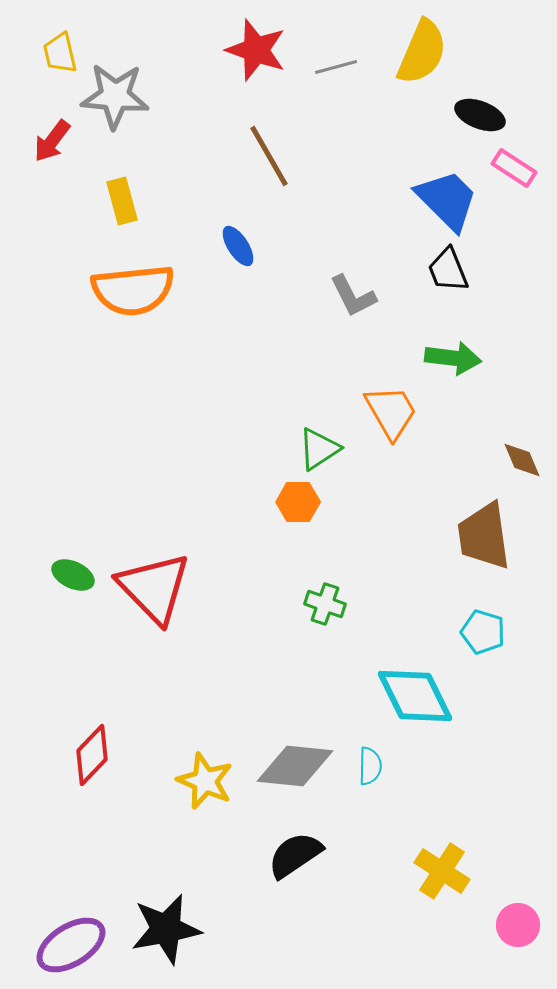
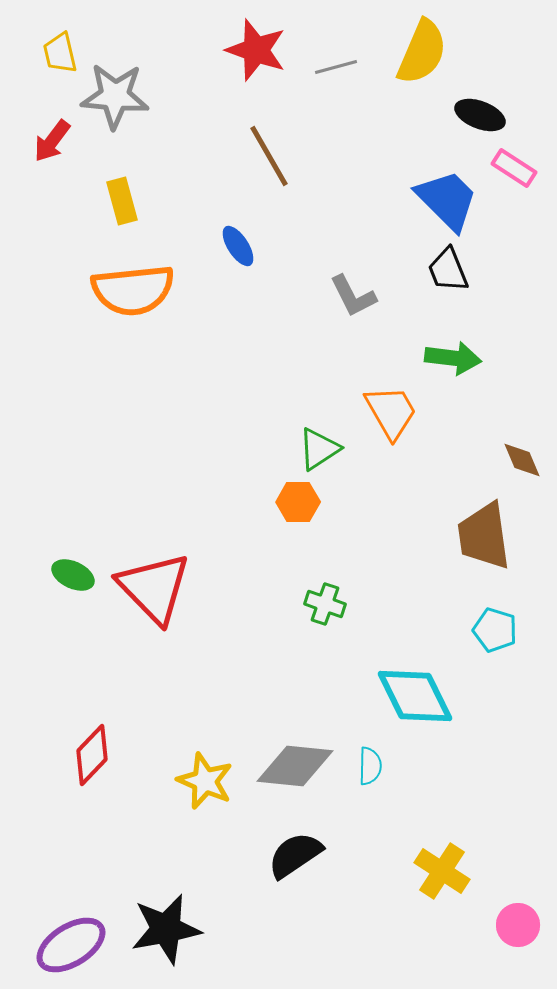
cyan pentagon: moved 12 px right, 2 px up
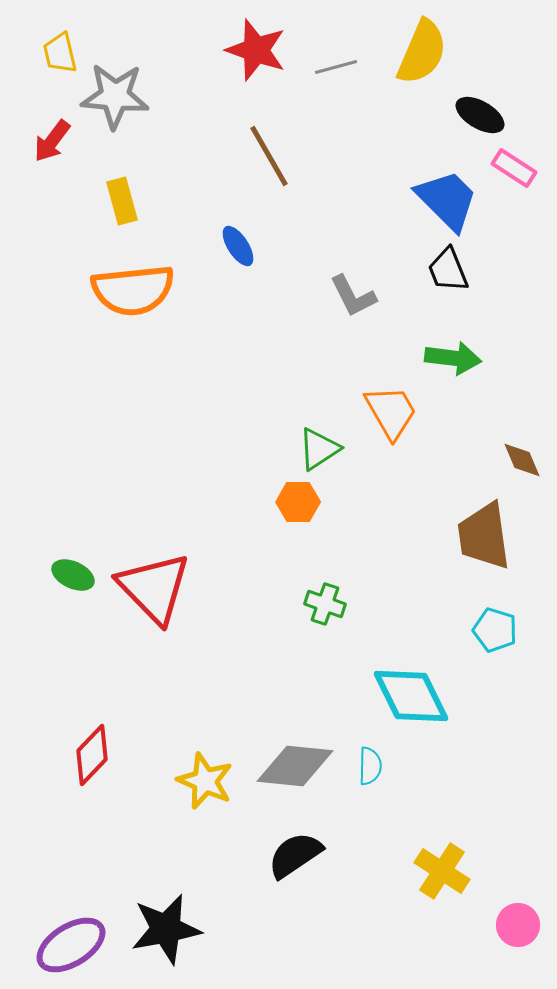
black ellipse: rotated 9 degrees clockwise
cyan diamond: moved 4 px left
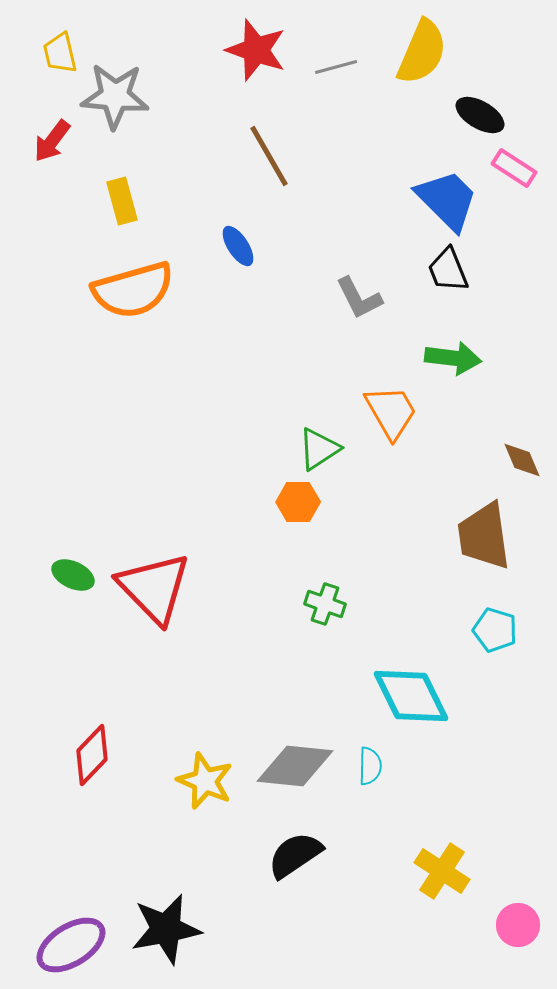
orange semicircle: rotated 10 degrees counterclockwise
gray L-shape: moved 6 px right, 2 px down
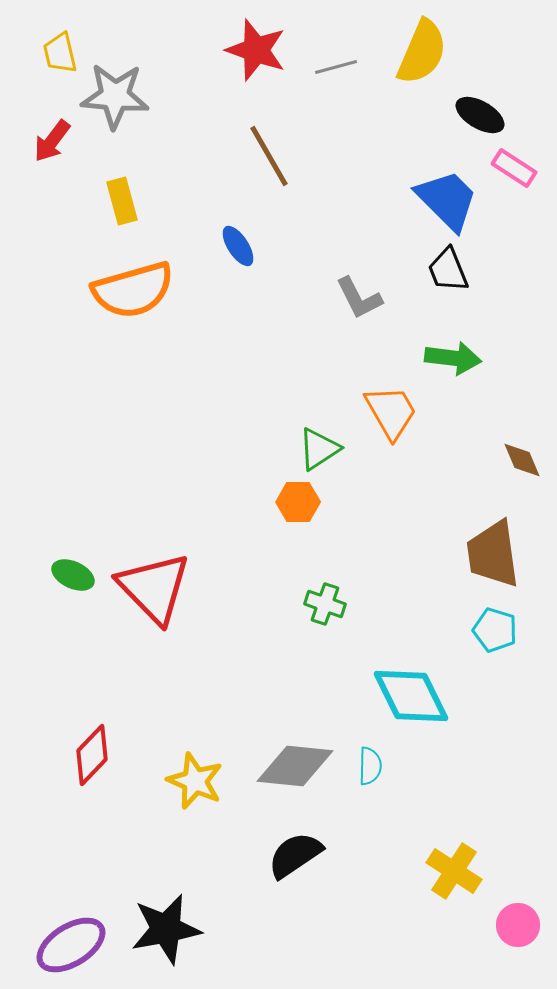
brown trapezoid: moved 9 px right, 18 px down
yellow star: moved 10 px left
yellow cross: moved 12 px right
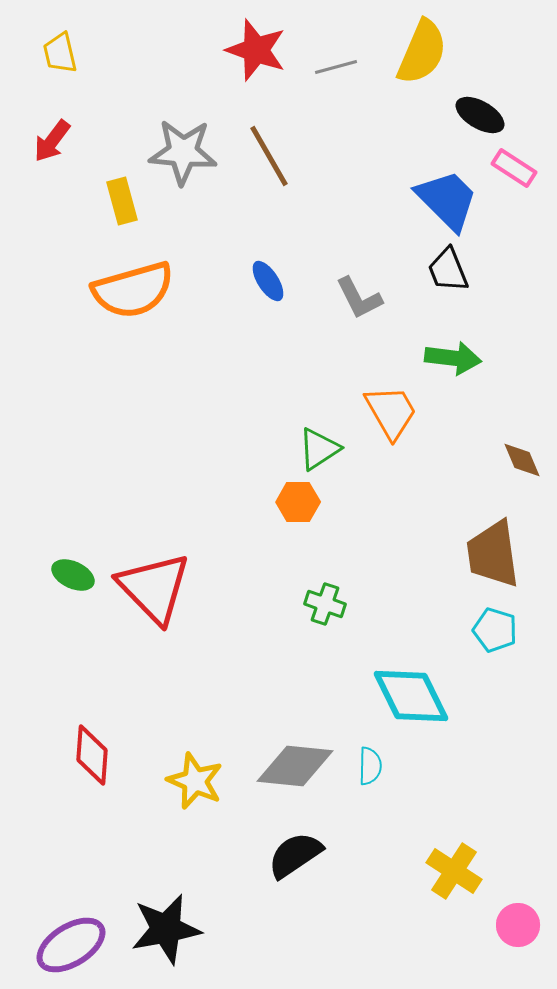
gray star: moved 68 px right, 56 px down
blue ellipse: moved 30 px right, 35 px down
red diamond: rotated 40 degrees counterclockwise
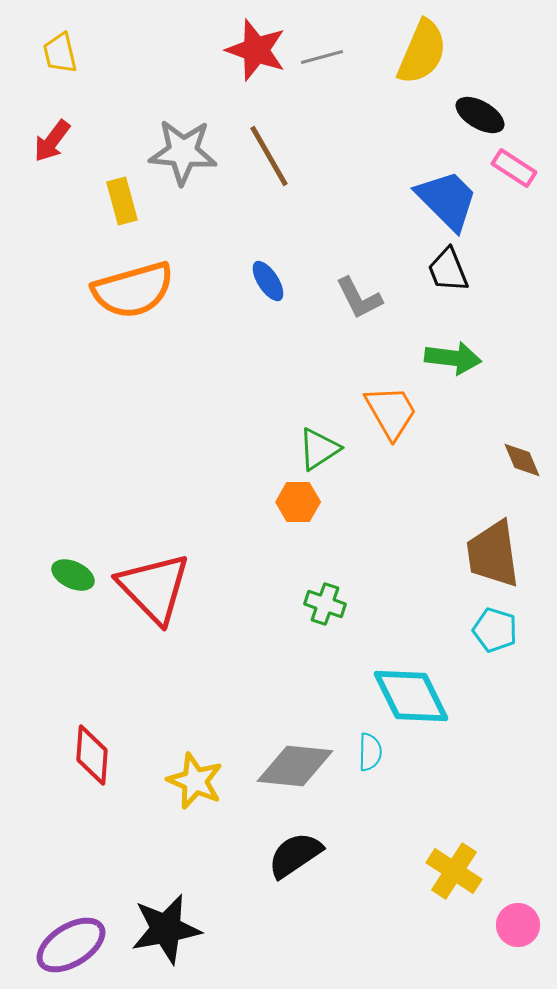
gray line: moved 14 px left, 10 px up
cyan semicircle: moved 14 px up
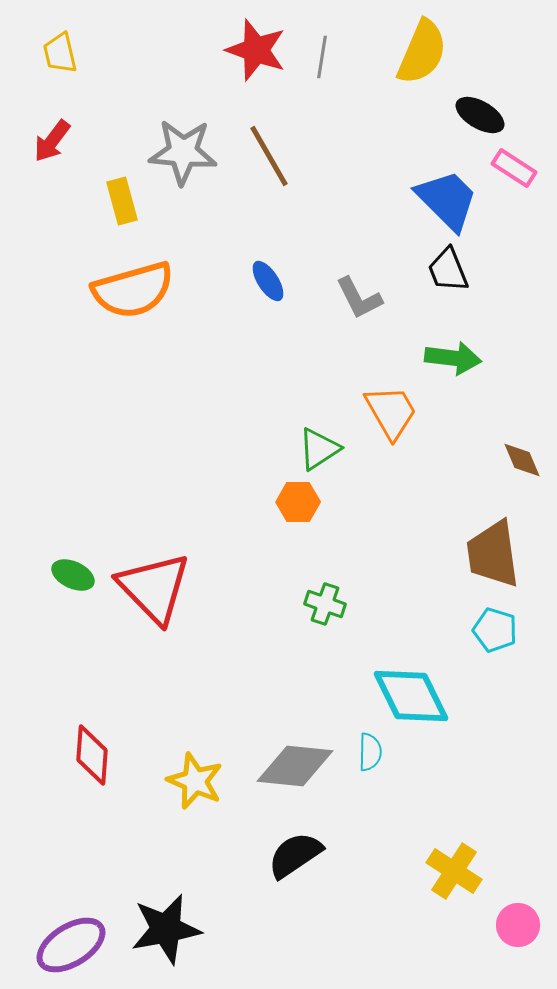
gray line: rotated 66 degrees counterclockwise
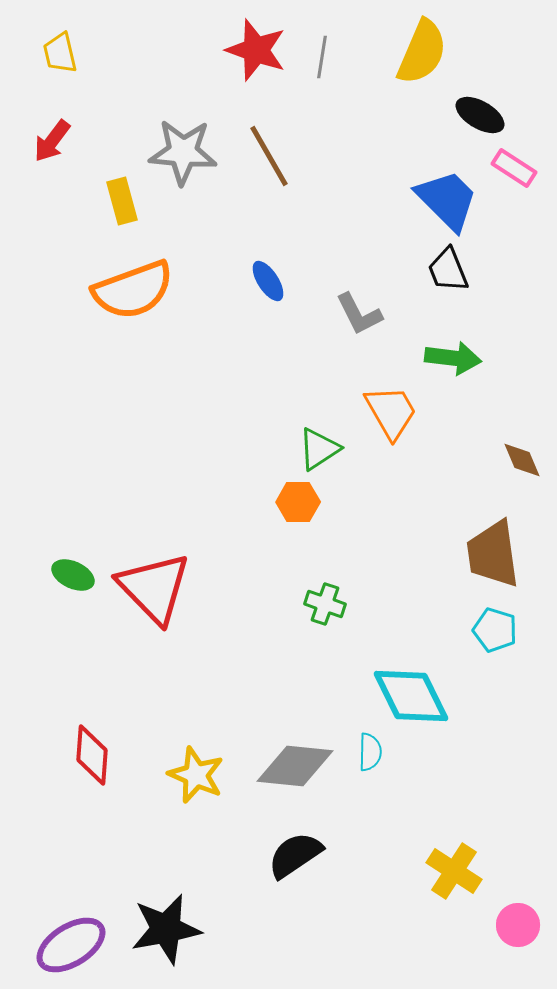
orange semicircle: rotated 4 degrees counterclockwise
gray L-shape: moved 16 px down
yellow star: moved 1 px right, 6 px up
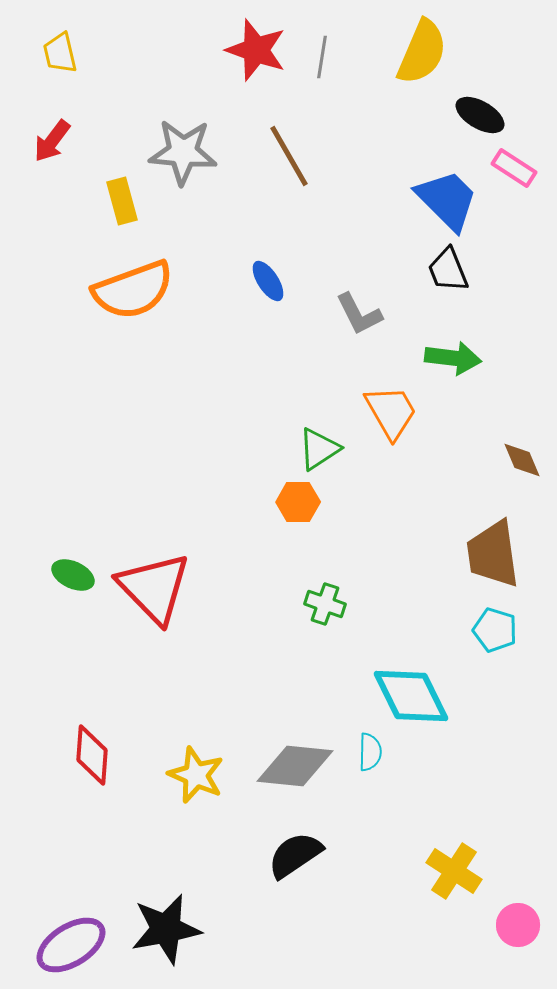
brown line: moved 20 px right
